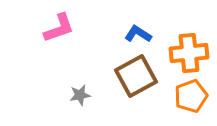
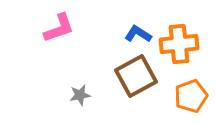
orange cross: moved 10 px left, 9 px up
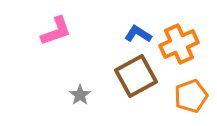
pink L-shape: moved 3 px left, 3 px down
orange cross: rotated 18 degrees counterclockwise
gray star: rotated 25 degrees counterclockwise
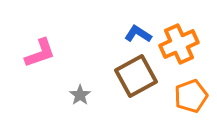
pink L-shape: moved 16 px left, 22 px down
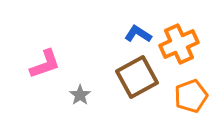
pink L-shape: moved 5 px right, 11 px down
brown square: moved 1 px right, 1 px down
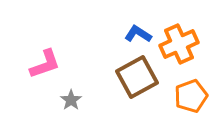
gray star: moved 9 px left, 5 px down
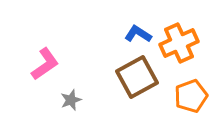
orange cross: moved 1 px up
pink L-shape: rotated 16 degrees counterclockwise
gray star: rotated 15 degrees clockwise
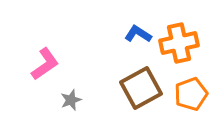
orange cross: rotated 12 degrees clockwise
brown square: moved 4 px right, 11 px down
orange pentagon: moved 2 px up
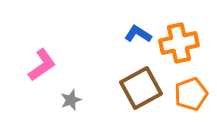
pink L-shape: moved 3 px left, 1 px down
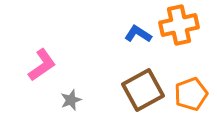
orange cross: moved 18 px up
brown square: moved 2 px right, 2 px down
